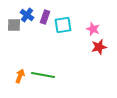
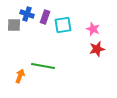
blue cross: moved 1 px up; rotated 16 degrees counterclockwise
red star: moved 2 px left, 2 px down
green line: moved 9 px up
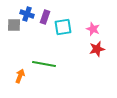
cyan square: moved 2 px down
green line: moved 1 px right, 2 px up
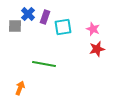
blue cross: moved 1 px right; rotated 24 degrees clockwise
gray square: moved 1 px right, 1 px down
orange arrow: moved 12 px down
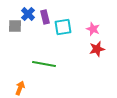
purple rectangle: rotated 32 degrees counterclockwise
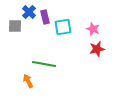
blue cross: moved 1 px right, 2 px up
orange arrow: moved 8 px right, 7 px up; rotated 48 degrees counterclockwise
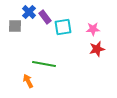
purple rectangle: rotated 24 degrees counterclockwise
pink star: rotated 24 degrees counterclockwise
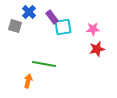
purple rectangle: moved 7 px right
gray square: rotated 16 degrees clockwise
orange arrow: rotated 40 degrees clockwise
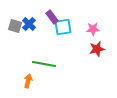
blue cross: moved 12 px down
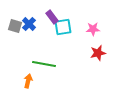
red star: moved 1 px right, 4 px down
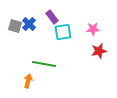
cyan square: moved 5 px down
red star: moved 1 px right, 2 px up
